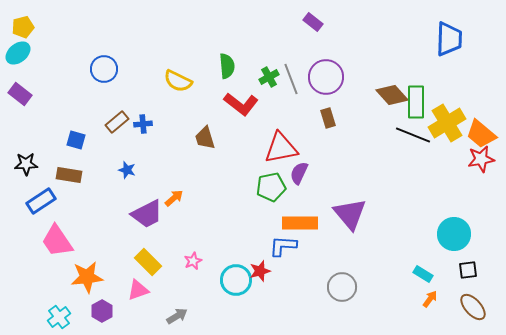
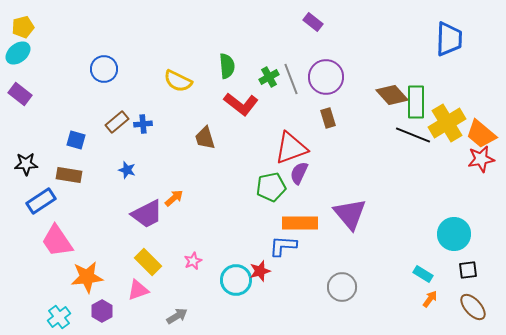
red triangle at (281, 148): moved 10 px right; rotated 9 degrees counterclockwise
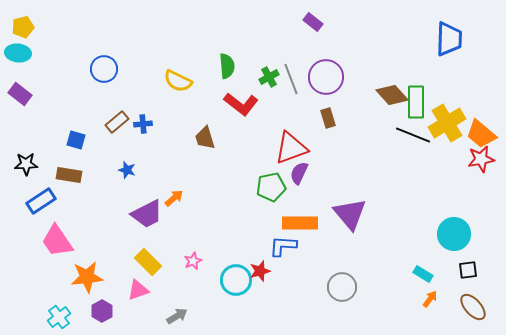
cyan ellipse at (18, 53): rotated 45 degrees clockwise
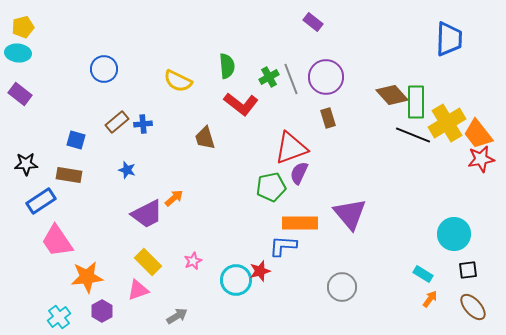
orange trapezoid at (481, 134): moved 3 px left; rotated 12 degrees clockwise
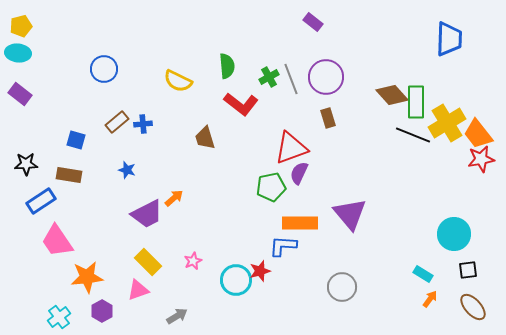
yellow pentagon at (23, 27): moved 2 px left, 1 px up
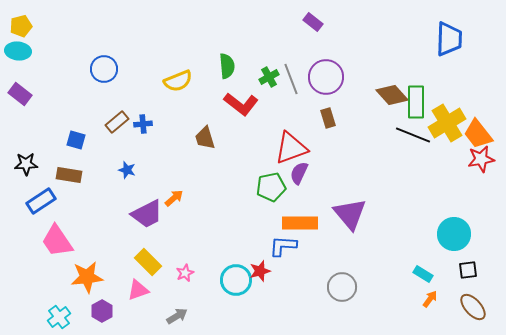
cyan ellipse at (18, 53): moved 2 px up
yellow semicircle at (178, 81): rotated 48 degrees counterclockwise
pink star at (193, 261): moved 8 px left, 12 px down
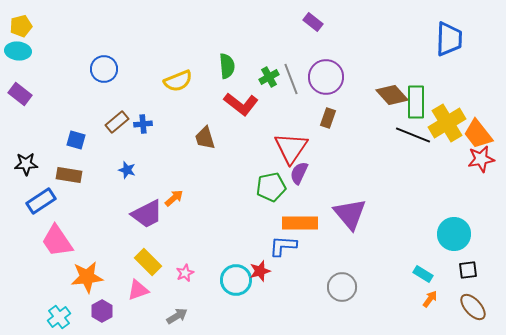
brown rectangle at (328, 118): rotated 36 degrees clockwise
red triangle at (291, 148): rotated 36 degrees counterclockwise
